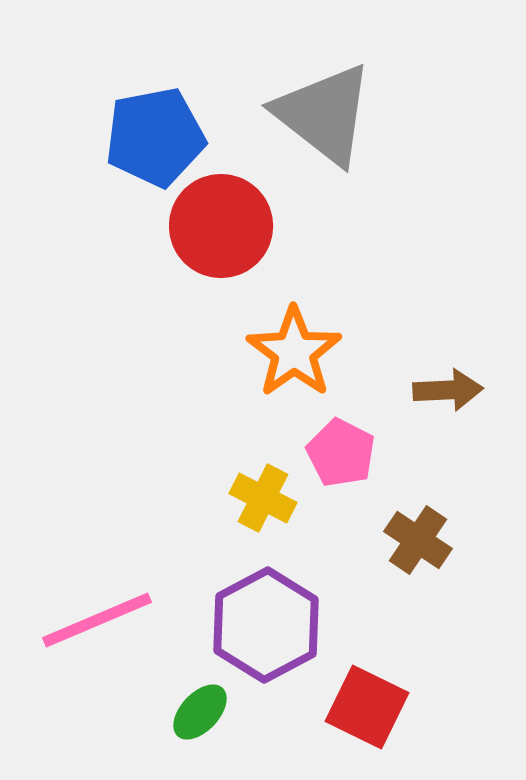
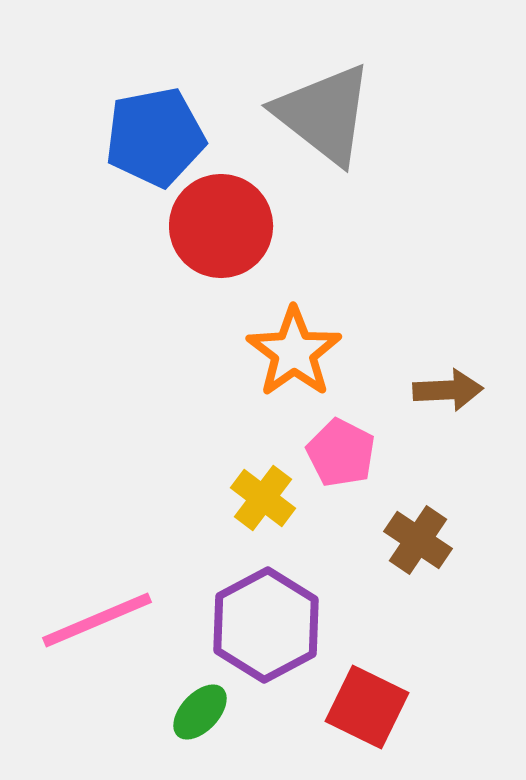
yellow cross: rotated 10 degrees clockwise
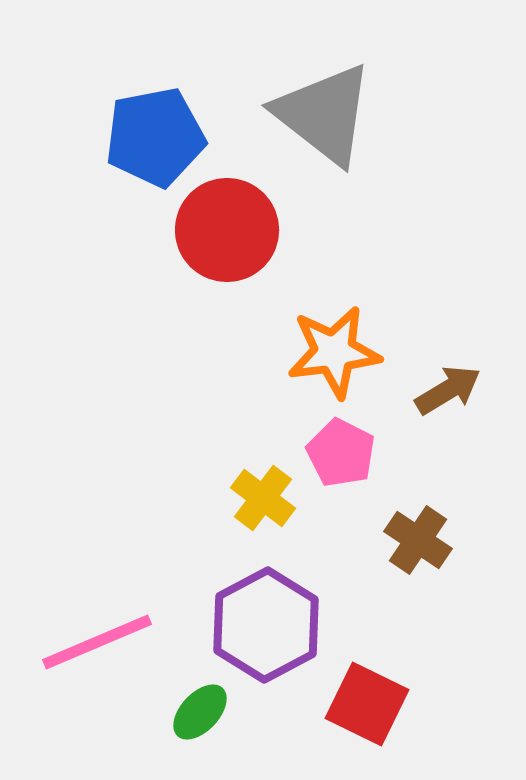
red circle: moved 6 px right, 4 px down
orange star: moved 40 px right; rotated 28 degrees clockwise
brown arrow: rotated 28 degrees counterclockwise
pink line: moved 22 px down
red square: moved 3 px up
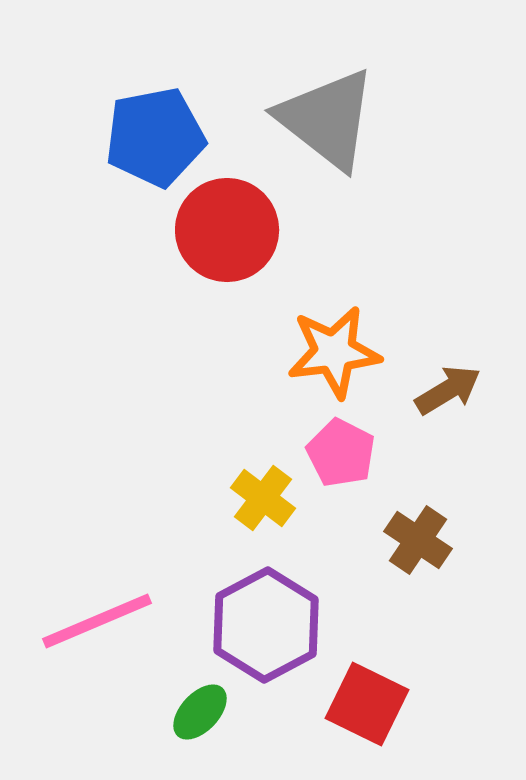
gray triangle: moved 3 px right, 5 px down
pink line: moved 21 px up
